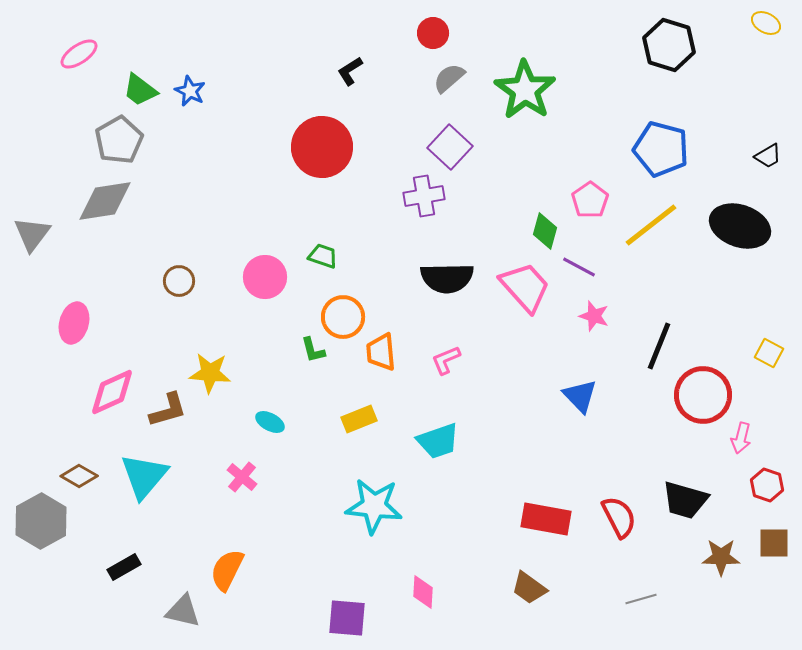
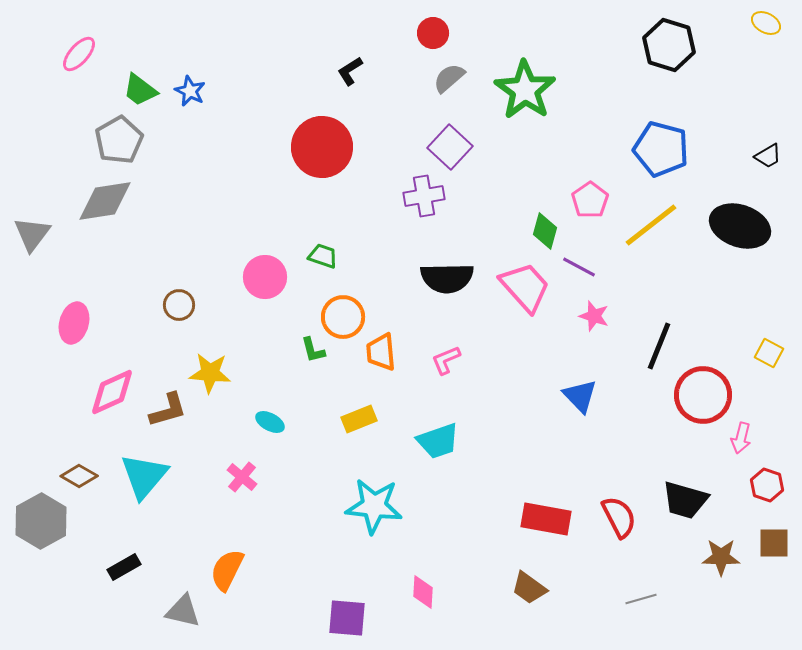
pink ellipse at (79, 54): rotated 15 degrees counterclockwise
brown circle at (179, 281): moved 24 px down
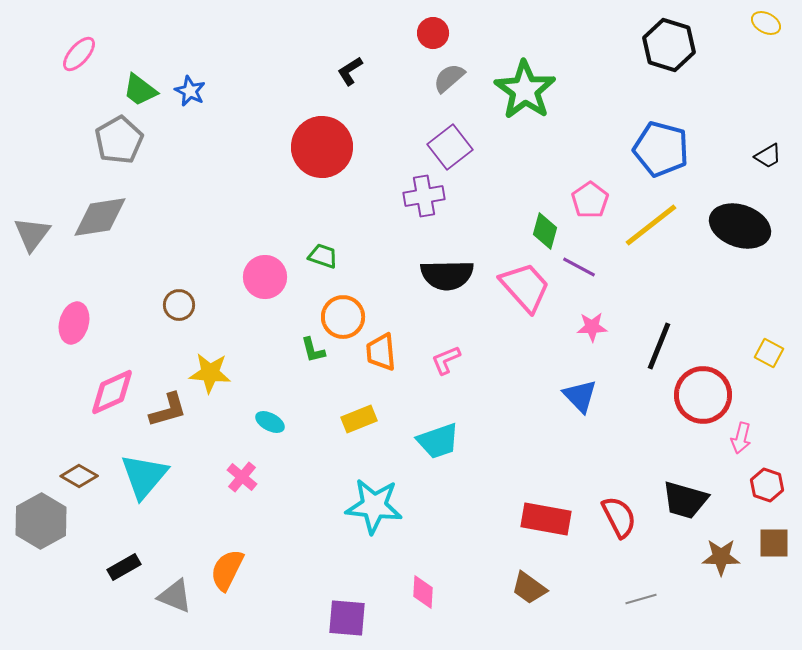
purple square at (450, 147): rotated 9 degrees clockwise
gray diamond at (105, 201): moved 5 px left, 16 px down
black semicircle at (447, 278): moved 3 px up
pink star at (594, 316): moved 2 px left, 11 px down; rotated 20 degrees counterclockwise
gray triangle at (183, 611): moved 8 px left, 15 px up; rotated 9 degrees clockwise
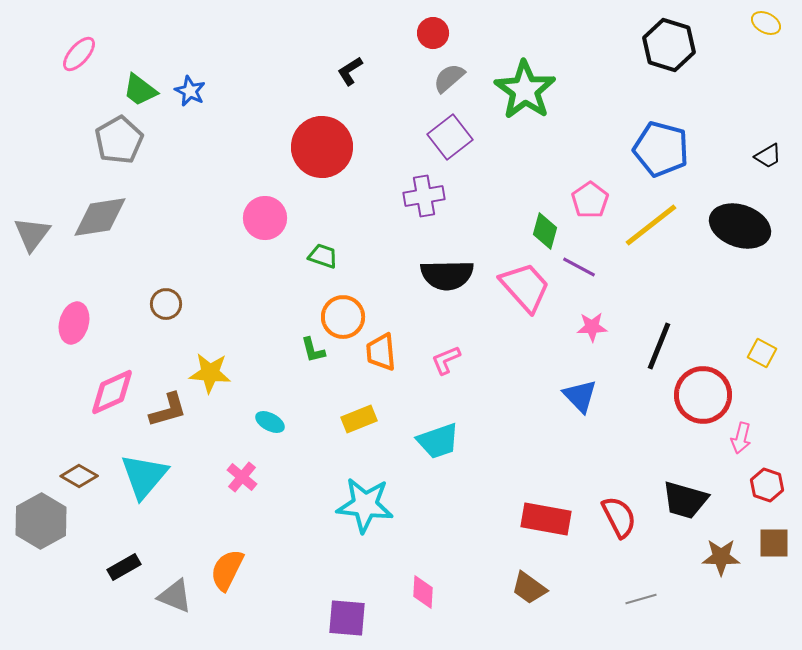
purple square at (450, 147): moved 10 px up
pink circle at (265, 277): moved 59 px up
brown circle at (179, 305): moved 13 px left, 1 px up
yellow square at (769, 353): moved 7 px left
cyan star at (374, 506): moved 9 px left, 1 px up
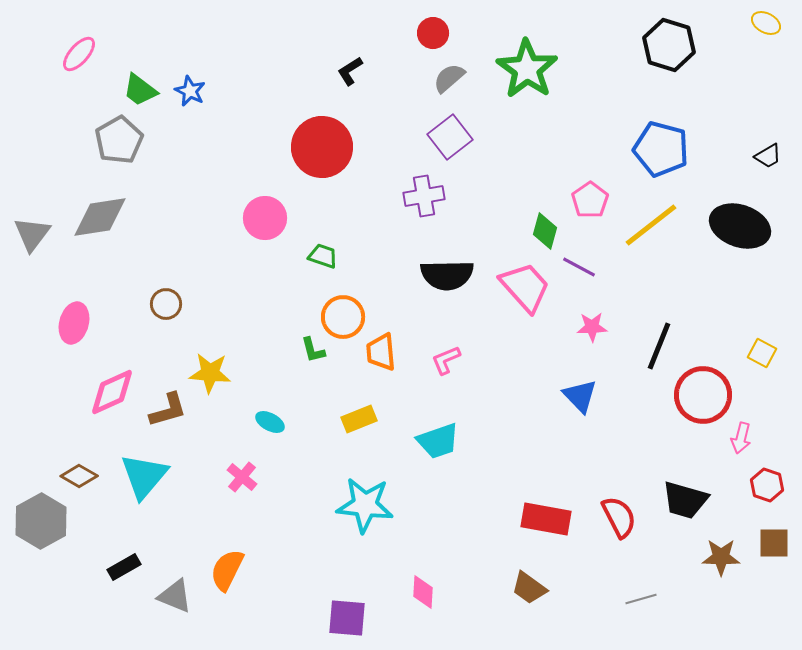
green star at (525, 90): moved 2 px right, 21 px up
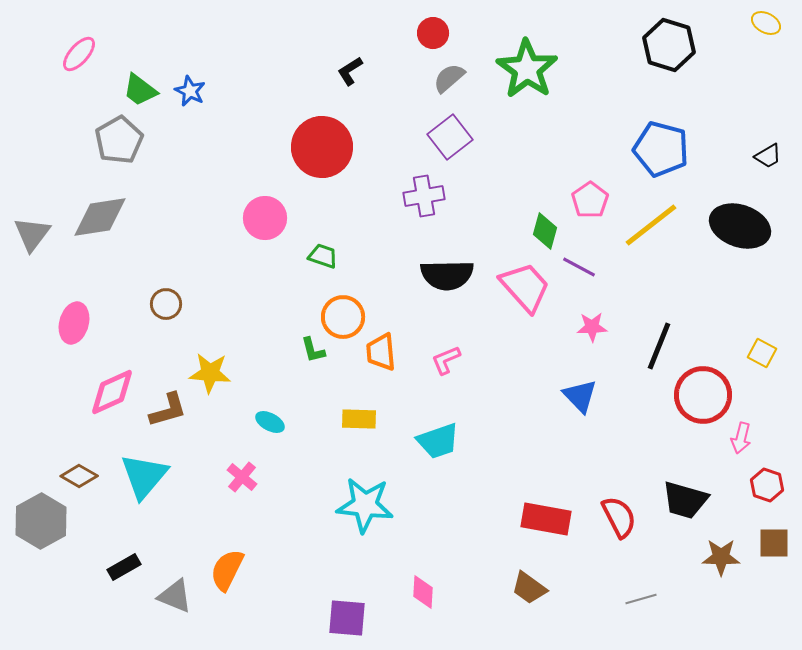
yellow rectangle at (359, 419): rotated 24 degrees clockwise
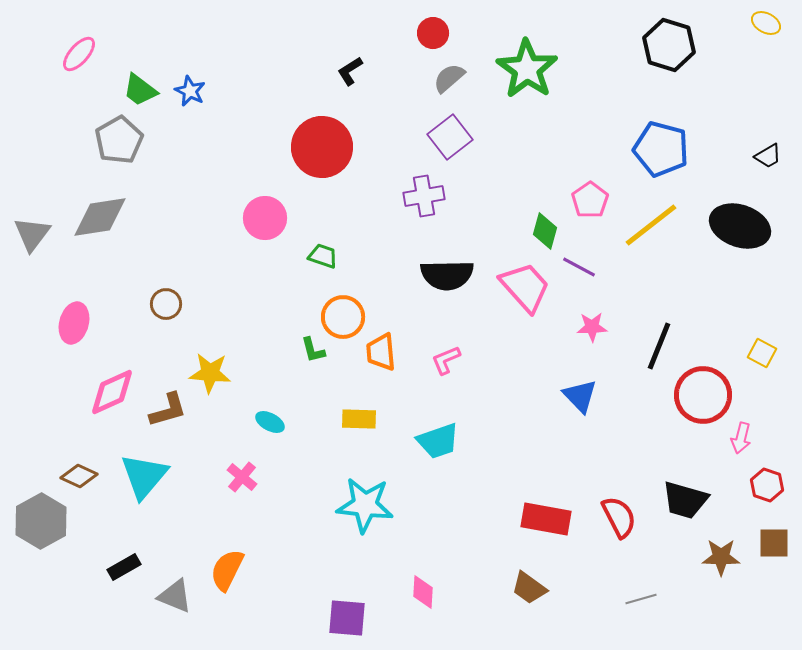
brown diamond at (79, 476): rotated 6 degrees counterclockwise
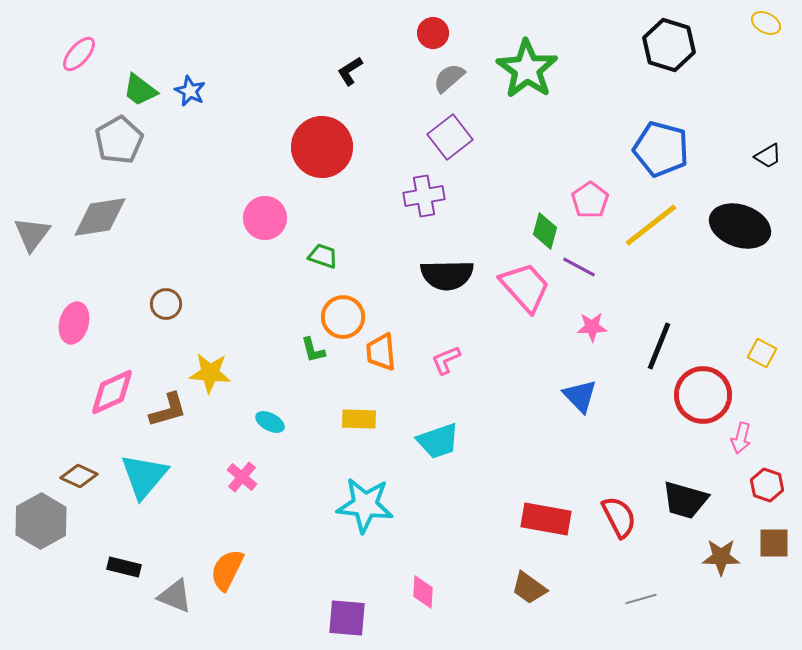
black rectangle at (124, 567): rotated 44 degrees clockwise
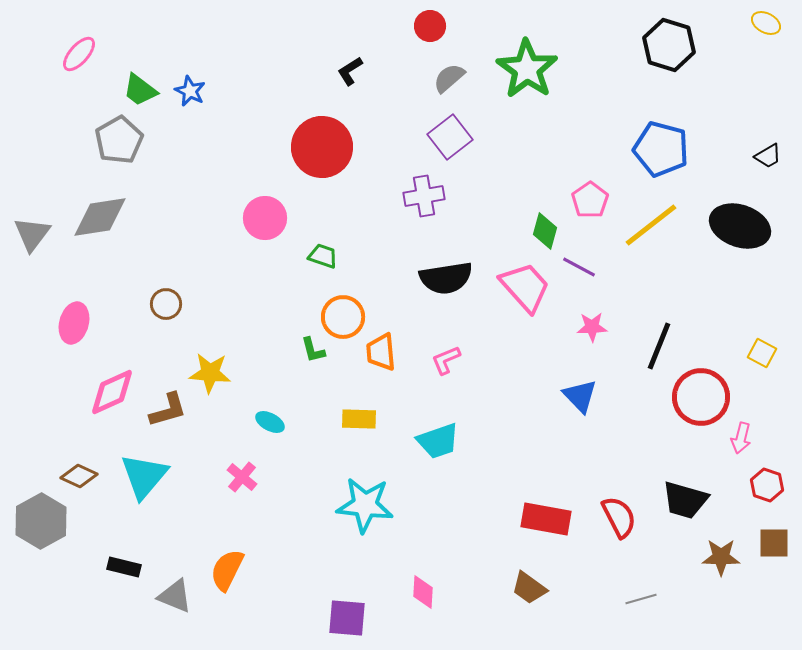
red circle at (433, 33): moved 3 px left, 7 px up
black semicircle at (447, 275): moved 1 px left, 3 px down; rotated 8 degrees counterclockwise
red circle at (703, 395): moved 2 px left, 2 px down
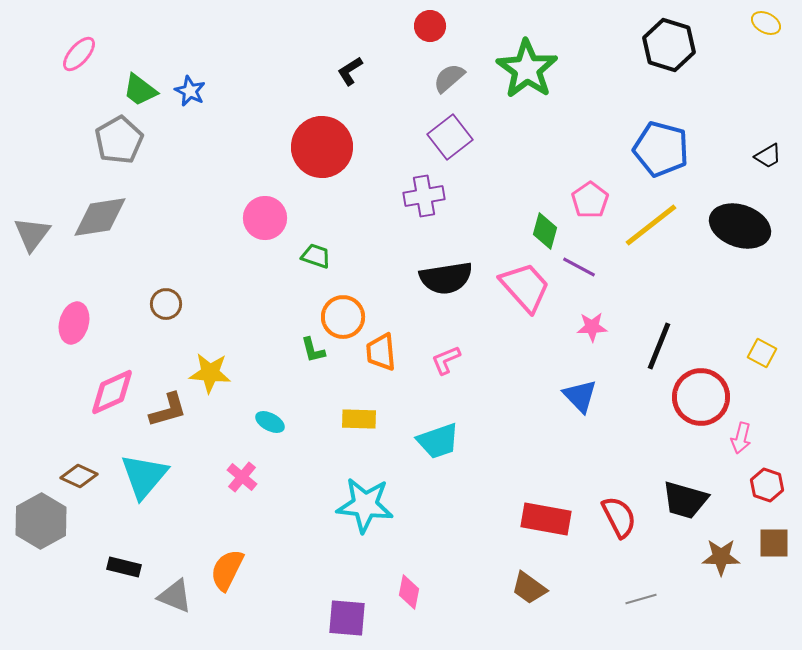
green trapezoid at (323, 256): moved 7 px left
pink diamond at (423, 592): moved 14 px left; rotated 8 degrees clockwise
